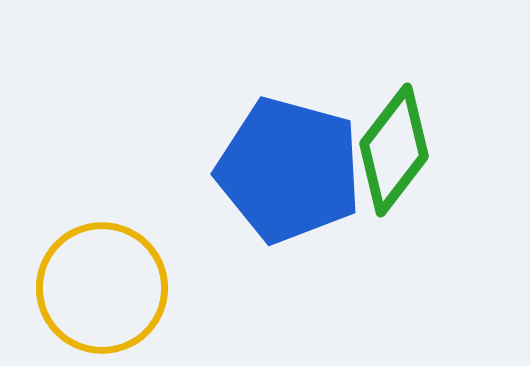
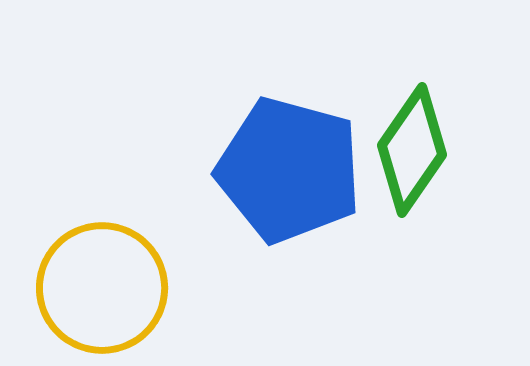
green diamond: moved 18 px right; rotated 3 degrees counterclockwise
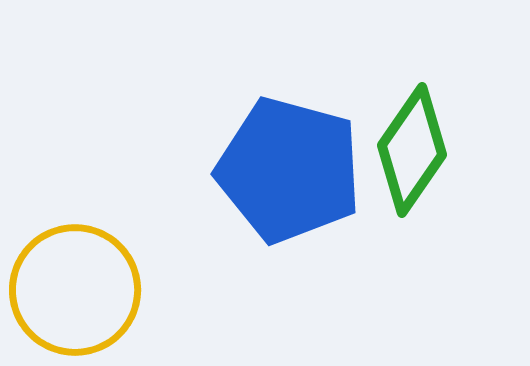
yellow circle: moved 27 px left, 2 px down
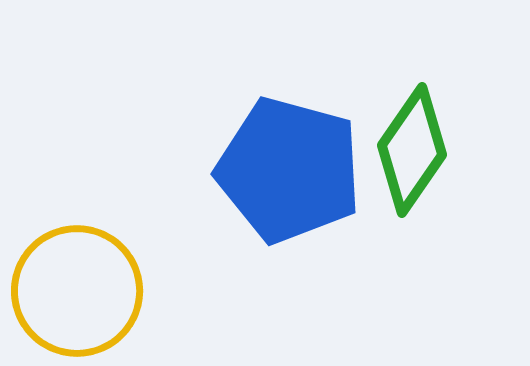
yellow circle: moved 2 px right, 1 px down
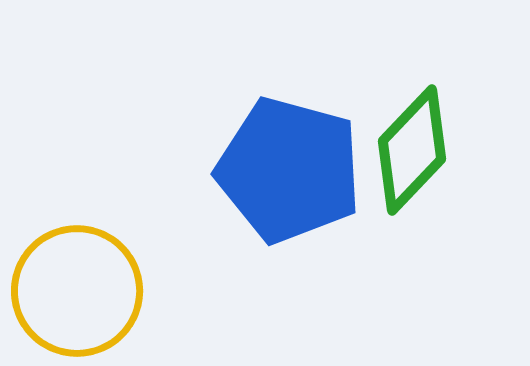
green diamond: rotated 9 degrees clockwise
